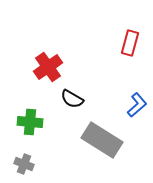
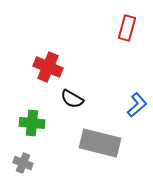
red rectangle: moved 3 px left, 15 px up
red cross: rotated 32 degrees counterclockwise
green cross: moved 2 px right, 1 px down
gray rectangle: moved 2 px left, 3 px down; rotated 18 degrees counterclockwise
gray cross: moved 1 px left, 1 px up
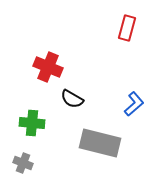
blue L-shape: moved 3 px left, 1 px up
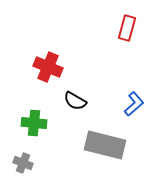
black semicircle: moved 3 px right, 2 px down
green cross: moved 2 px right
gray rectangle: moved 5 px right, 2 px down
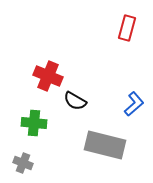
red cross: moved 9 px down
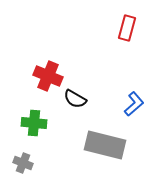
black semicircle: moved 2 px up
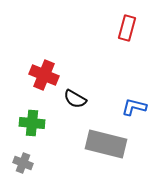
red cross: moved 4 px left, 1 px up
blue L-shape: moved 3 px down; rotated 125 degrees counterclockwise
green cross: moved 2 px left
gray rectangle: moved 1 px right, 1 px up
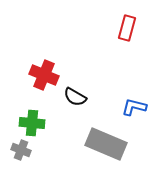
black semicircle: moved 2 px up
gray rectangle: rotated 9 degrees clockwise
gray cross: moved 2 px left, 13 px up
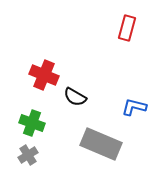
green cross: rotated 15 degrees clockwise
gray rectangle: moved 5 px left
gray cross: moved 7 px right, 5 px down; rotated 36 degrees clockwise
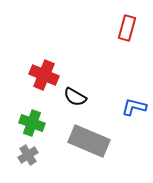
gray rectangle: moved 12 px left, 3 px up
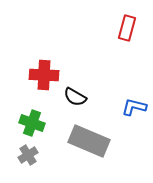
red cross: rotated 20 degrees counterclockwise
